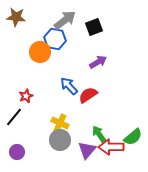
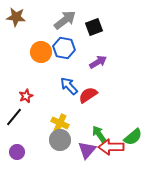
blue hexagon: moved 9 px right, 9 px down
orange circle: moved 1 px right
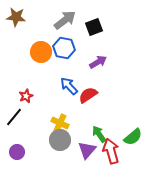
red arrow: moved 4 px down; rotated 75 degrees clockwise
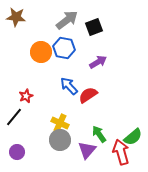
gray arrow: moved 2 px right
red arrow: moved 10 px right, 1 px down
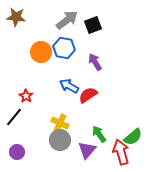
black square: moved 1 px left, 2 px up
purple arrow: moved 3 px left; rotated 90 degrees counterclockwise
blue arrow: rotated 18 degrees counterclockwise
red star: rotated 16 degrees counterclockwise
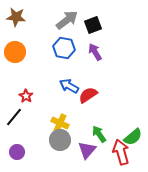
orange circle: moved 26 px left
purple arrow: moved 10 px up
